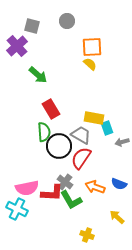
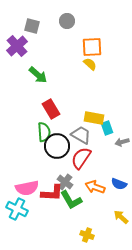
black circle: moved 2 px left
yellow arrow: moved 4 px right
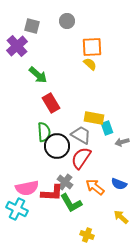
red rectangle: moved 6 px up
orange arrow: rotated 18 degrees clockwise
green L-shape: moved 3 px down
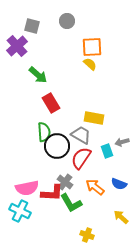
cyan rectangle: moved 23 px down
cyan cross: moved 3 px right, 2 px down
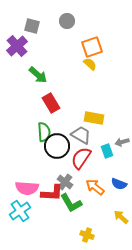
orange square: rotated 15 degrees counterclockwise
pink semicircle: rotated 15 degrees clockwise
cyan cross: rotated 30 degrees clockwise
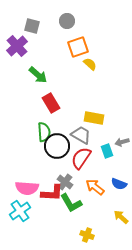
orange square: moved 14 px left
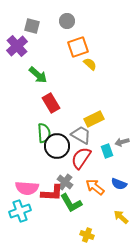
yellow rectangle: moved 1 px down; rotated 36 degrees counterclockwise
green semicircle: moved 1 px down
cyan cross: rotated 15 degrees clockwise
